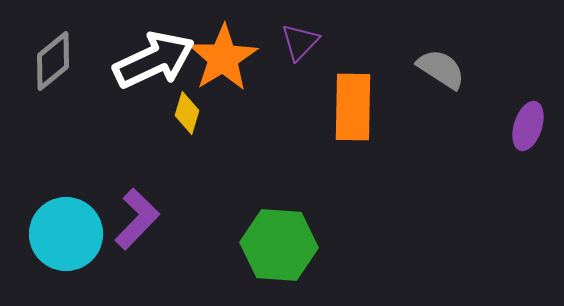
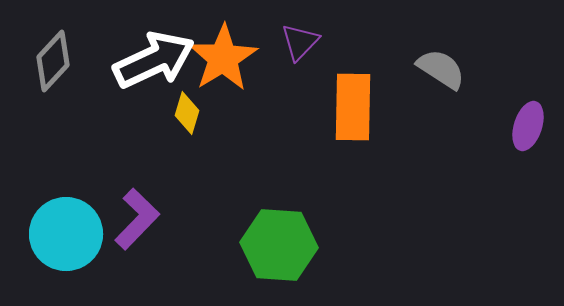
gray diamond: rotated 8 degrees counterclockwise
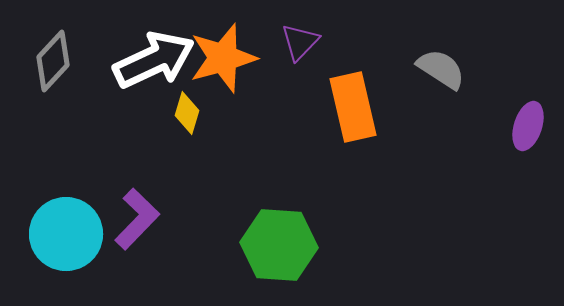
orange star: rotated 16 degrees clockwise
orange rectangle: rotated 14 degrees counterclockwise
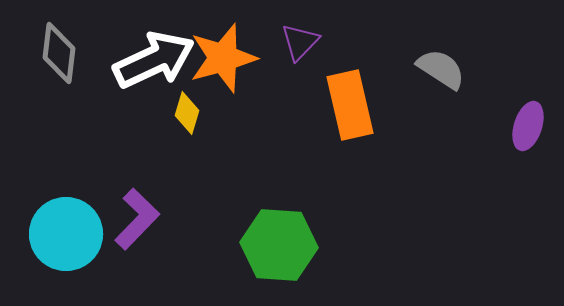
gray diamond: moved 6 px right, 8 px up; rotated 36 degrees counterclockwise
orange rectangle: moved 3 px left, 2 px up
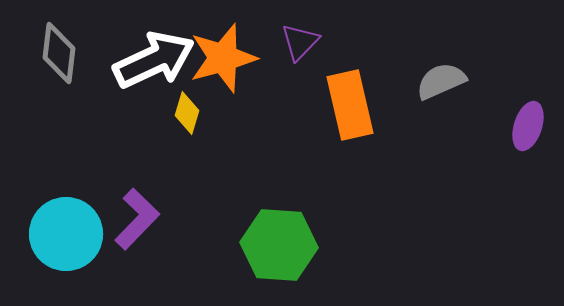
gray semicircle: moved 12 px down; rotated 57 degrees counterclockwise
